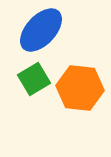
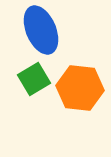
blue ellipse: rotated 66 degrees counterclockwise
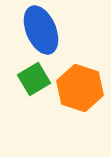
orange hexagon: rotated 12 degrees clockwise
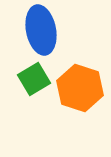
blue ellipse: rotated 12 degrees clockwise
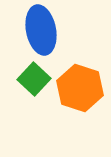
green square: rotated 16 degrees counterclockwise
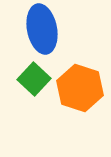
blue ellipse: moved 1 px right, 1 px up
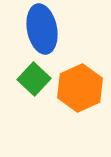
orange hexagon: rotated 18 degrees clockwise
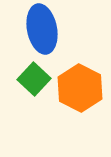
orange hexagon: rotated 9 degrees counterclockwise
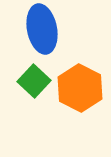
green square: moved 2 px down
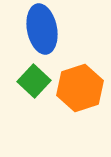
orange hexagon: rotated 15 degrees clockwise
